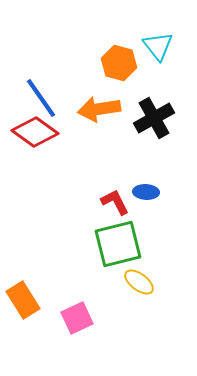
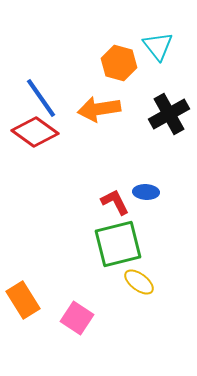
black cross: moved 15 px right, 4 px up
pink square: rotated 32 degrees counterclockwise
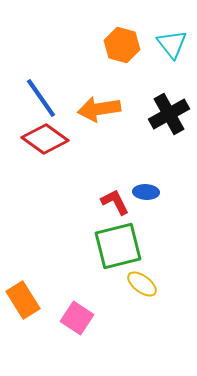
cyan triangle: moved 14 px right, 2 px up
orange hexagon: moved 3 px right, 18 px up
red diamond: moved 10 px right, 7 px down
green square: moved 2 px down
yellow ellipse: moved 3 px right, 2 px down
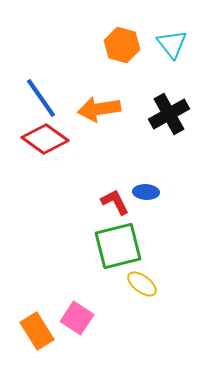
orange rectangle: moved 14 px right, 31 px down
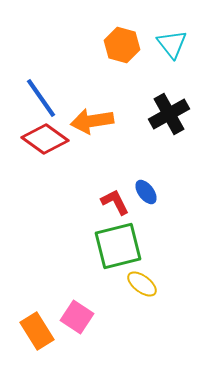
orange arrow: moved 7 px left, 12 px down
blue ellipse: rotated 50 degrees clockwise
pink square: moved 1 px up
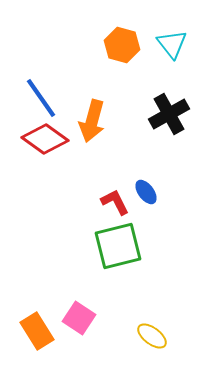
orange arrow: rotated 66 degrees counterclockwise
yellow ellipse: moved 10 px right, 52 px down
pink square: moved 2 px right, 1 px down
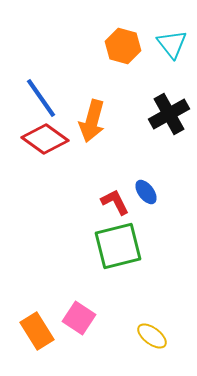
orange hexagon: moved 1 px right, 1 px down
